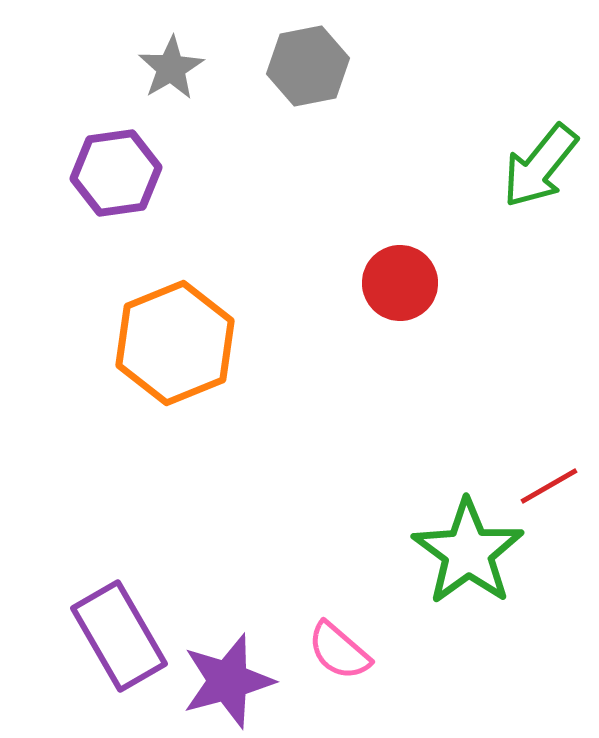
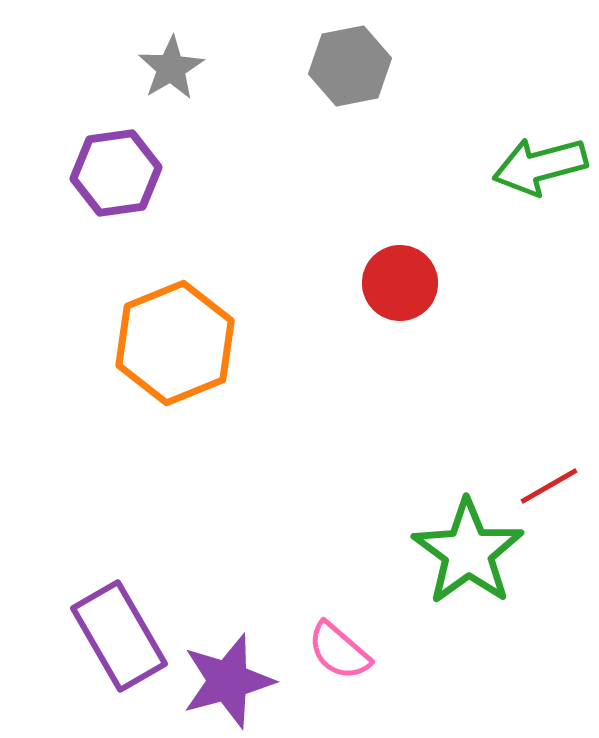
gray hexagon: moved 42 px right
green arrow: rotated 36 degrees clockwise
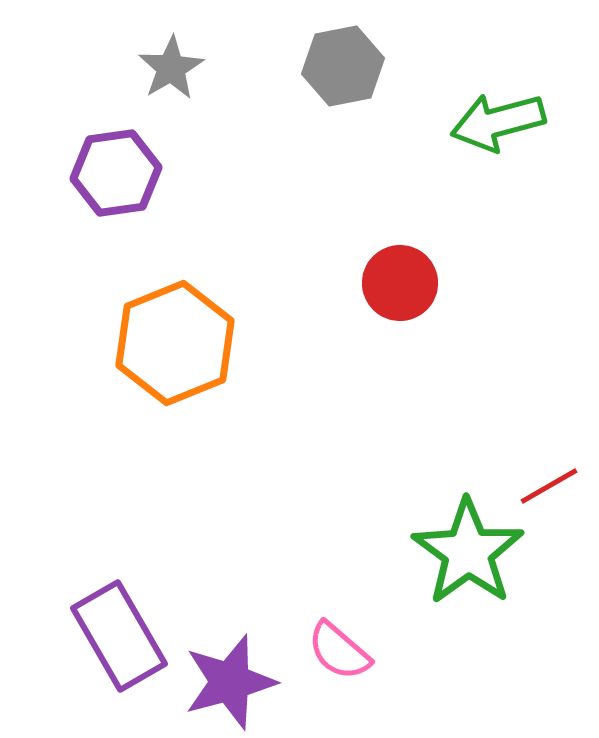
gray hexagon: moved 7 px left
green arrow: moved 42 px left, 44 px up
purple star: moved 2 px right, 1 px down
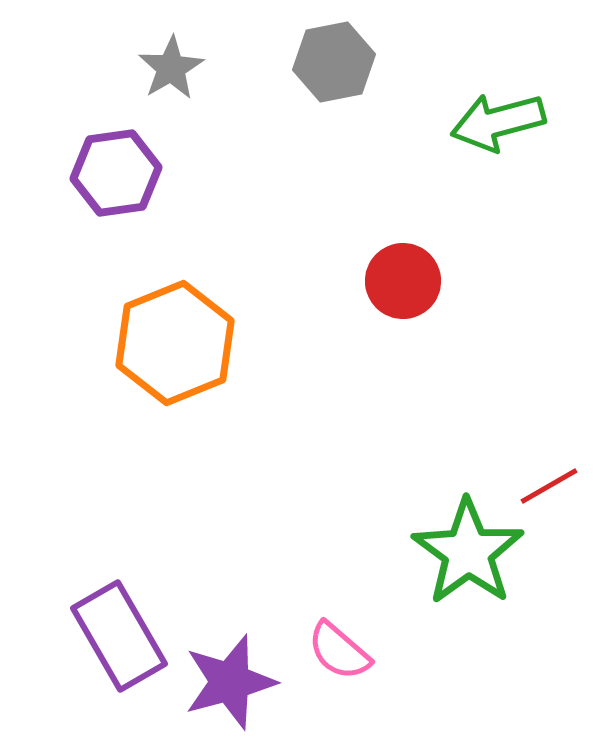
gray hexagon: moved 9 px left, 4 px up
red circle: moved 3 px right, 2 px up
